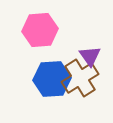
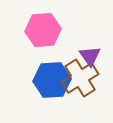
pink hexagon: moved 3 px right
blue hexagon: moved 1 px down
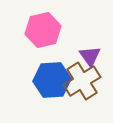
pink hexagon: rotated 8 degrees counterclockwise
brown cross: moved 2 px right, 3 px down
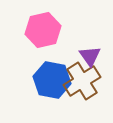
blue hexagon: rotated 15 degrees clockwise
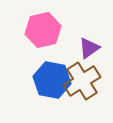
purple triangle: moved 1 px left, 8 px up; rotated 30 degrees clockwise
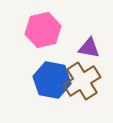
purple triangle: rotated 45 degrees clockwise
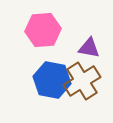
pink hexagon: rotated 8 degrees clockwise
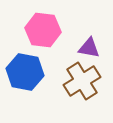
pink hexagon: rotated 12 degrees clockwise
blue hexagon: moved 27 px left, 8 px up
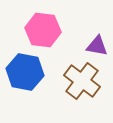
purple triangle: moved 8 px right, 2 px up
brown cross: rotated 21 degrees counterclockwise
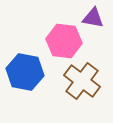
pink hexagon: moved 21 px right, 11 px down
purple triangle: moved 4 px left, 28 px up
